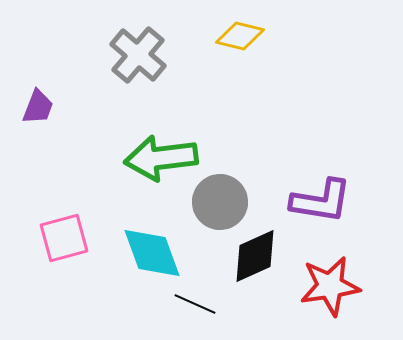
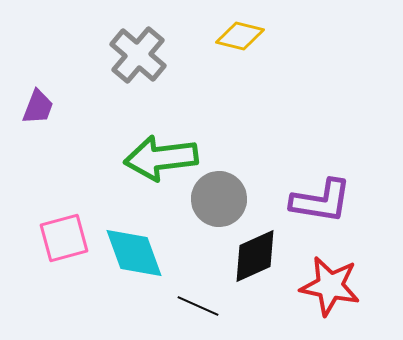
gray circle: moved 1 px left, 3 px up
cyan diamond: moved 18 px left
red star: rotated 20 degrees clockwise
black line: moved 3 px right, 2 px down
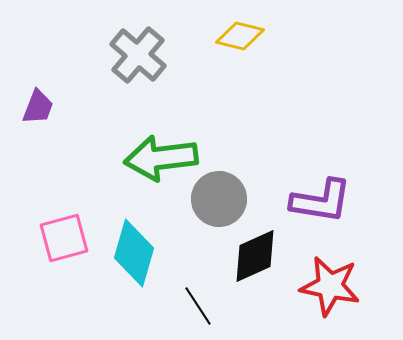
cyan diamond: rotated 36 degrees clockwise
black line: rotated 33 degrees clockwise
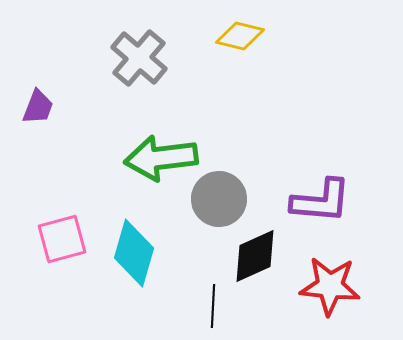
gray cross: moved 1 px right, 3 px down
purple L-shape: rotated 4 degrees counterclockwise
pink square: moved 2 px left, 1 px down
red star: rotated 6 degrees counterclockwise
black line: moved 15 px right; rotated 36 degrees clockwise
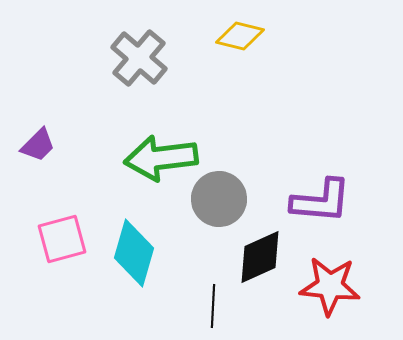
purple trapezoid: moved 38 px down; rotated 24 degrees clockwise
black diamond: moved 5 px right, 1 px down
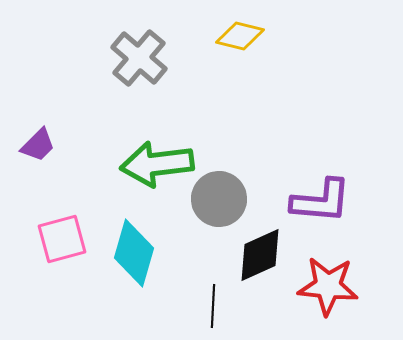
green arrow: moved 4 px left, 6 px down
black diamond: moved 2 px up
red star: moved 2 px left
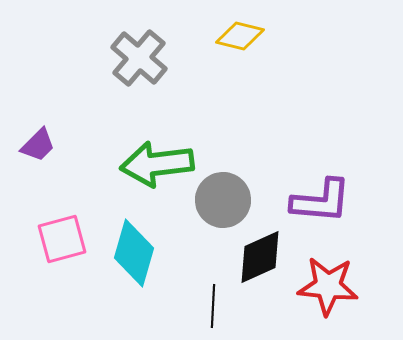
gray circle: moved 4 px right, 1 px down
black diamond: moved 2 px down
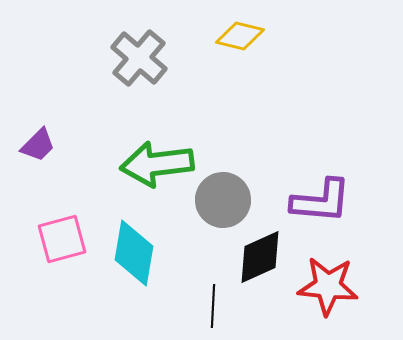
cyan diamond: rotated 6 degrees counterclockwise
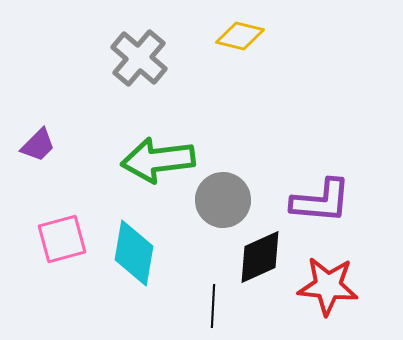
green arrow: moved 1 px right, 4 px up
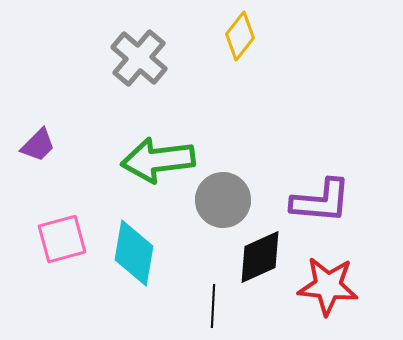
yellow diamond: rotated 66 degrees counterclockwise
